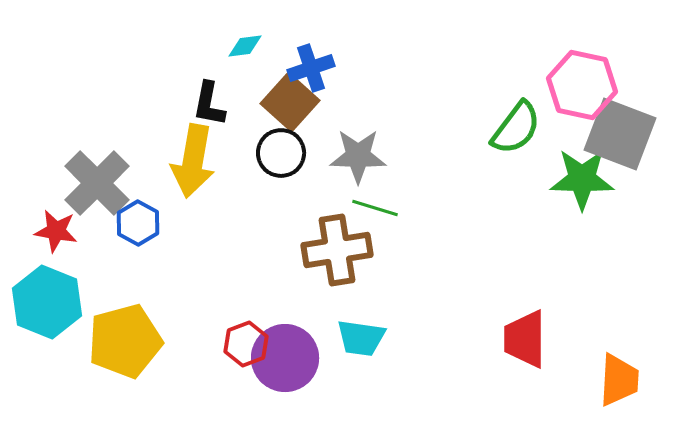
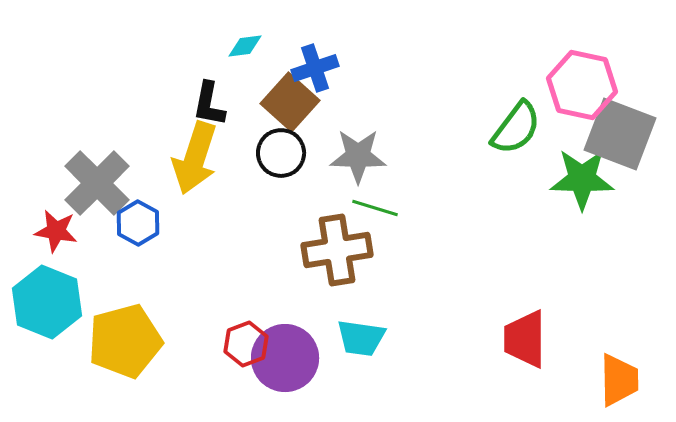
blue cross: moved 4 px right
yellow arrow: moved 2 px right, 3 px up; rotated 8 degrees clockwise
orange trapezoid: rotated 4 degrees counterclockwise
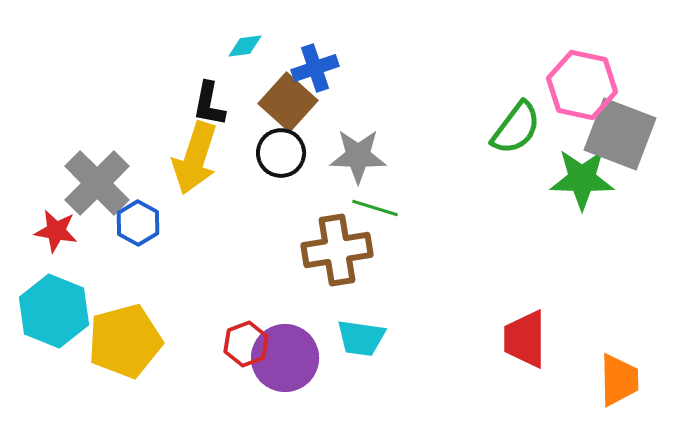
brown square: moved 2 px left
cyan hexagon: moved 7 px right, 9 px down
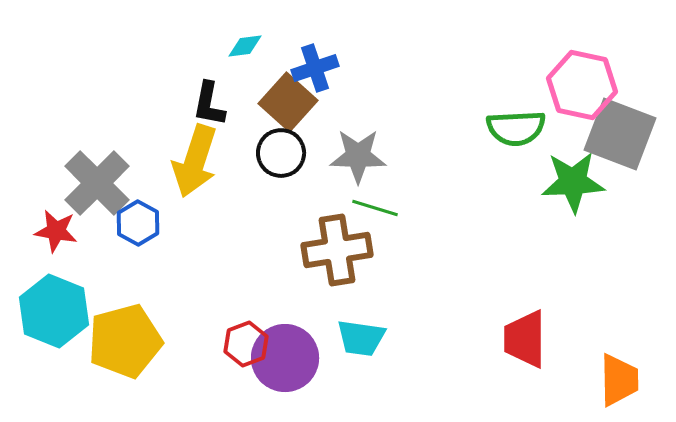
green semicircle: rotated 50 degrees clockwise
yellow arrow: moved 3 px down
green star: moved 9 px left, 3 px down; rotated 4 degrees counterclockwise
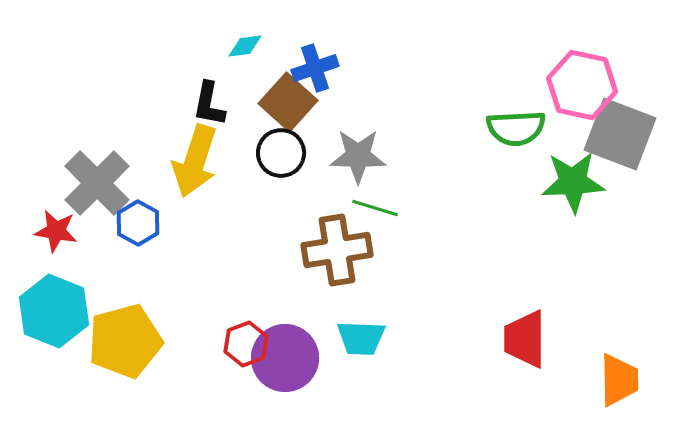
cyan trapezoid: rotated 6 degrees counterclockwise
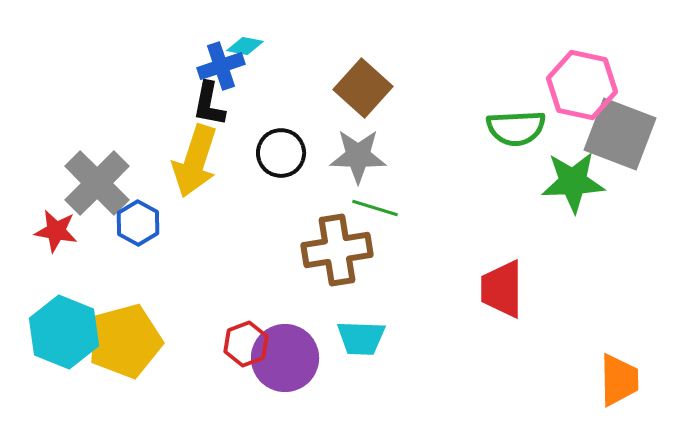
cyan diamond: rotated 18 degrees clockwise
blue cross: moved 94 px left, 2 px up
brown square: moved 75 px right, 14 px up
cyan hexagon: moved 10 px right, 21 px down
red trapezoid: moved 23 px left, 50 px up
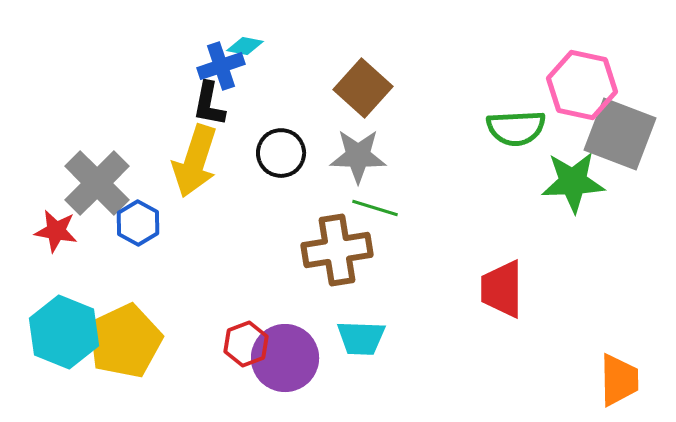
yellow pentagon: rotated 10 degrees counterclockwise
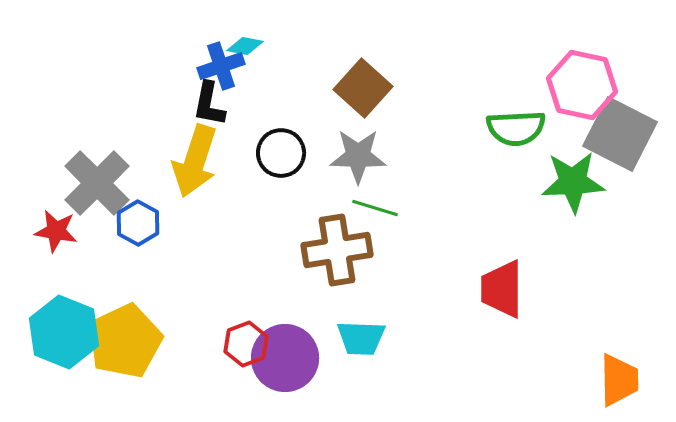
gray square: rotated 6 degrees clockwise
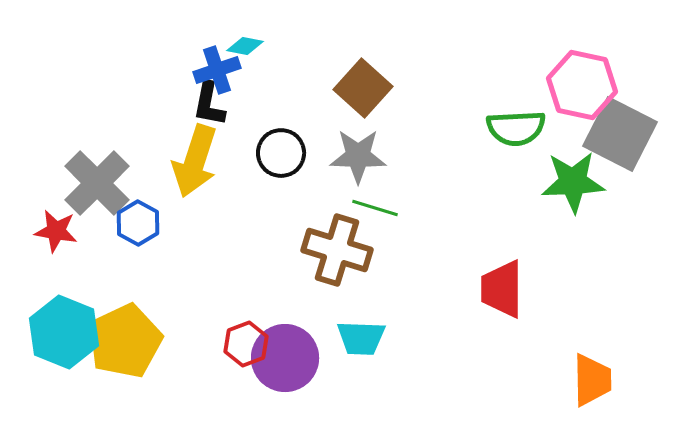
blue cross: moved 4 px left, 4 px down
brown cross: rotated 26 degrees clockwise
orange trapezoid: moved 27 px left
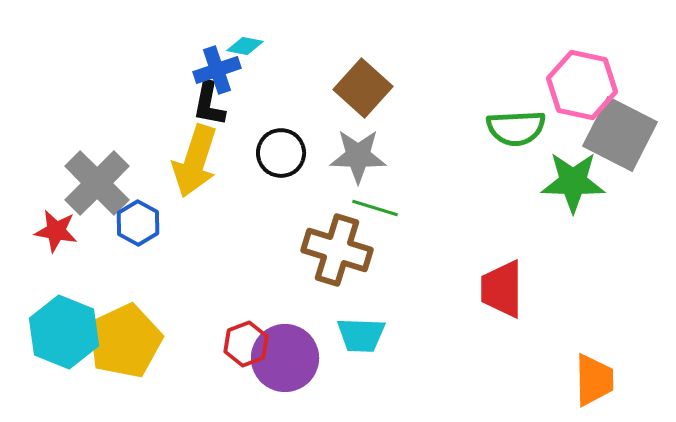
green star: rotated 4 degrees clockwise
cyan trapezoid: moved 3 px up
orange trapezoid: moved 2 px right
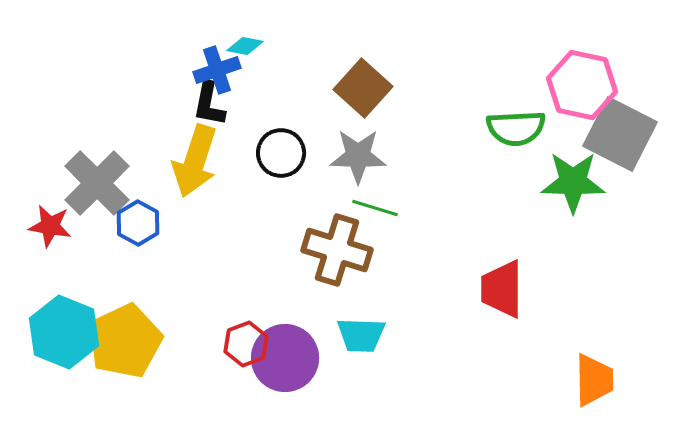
red star: moved 6 px left, 5 px up
